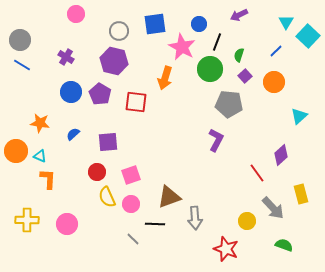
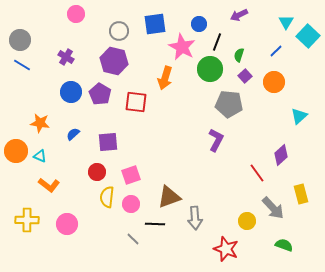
orange L-shape at (48, 179): moved 1 px right, 6 px down; rotated 125 degrees clockwise
yellow semicircle at (107, 197): rotated 30 degrees clockwise
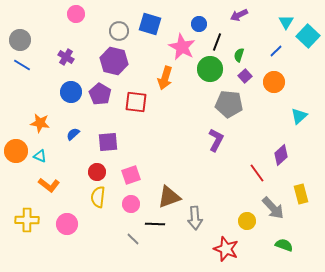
blue square at (155, 24): moved 5 px left; rotated 25 degrees clockwise
yellow semicircle at (107, 197): moved 9 px left
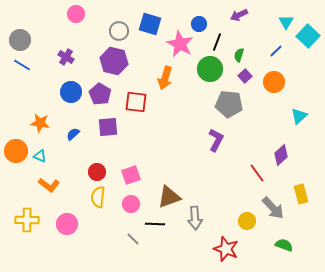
pink star at (182, 47): moved 2 px left, 3 px up
purple square at (108, 142): moved 15 px up
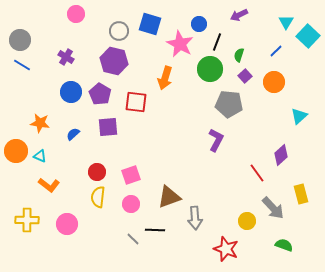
black line at (155, 224): moved 6 px down
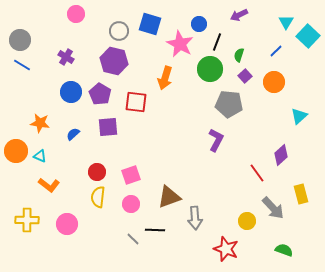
green semicircle at (284, 245): moved 5 px down
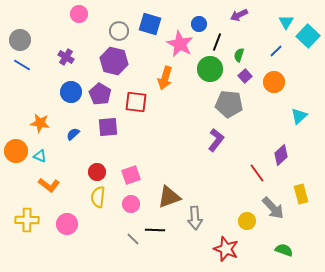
pink circle at (76, 14): moved 3 px right
purple L-shape at (216, 140): rotated 10 degrees clockwise
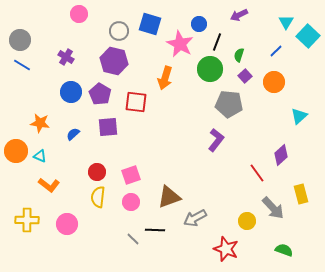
pink circle at (131, 204): moved 2 px up
gray arrow at (195, 218): rotated 65 degrees clockwise
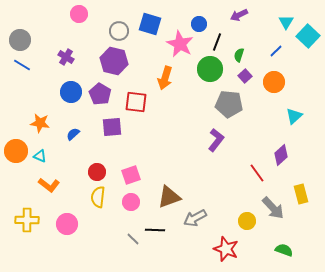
cyan triangle at (299, 116): moved 5 px left
purple square at (108, 127): moved 4 px right
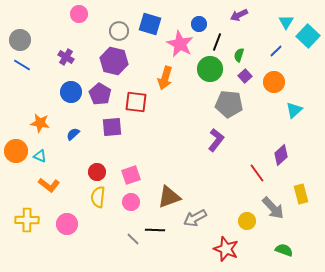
cyan triangle at (294, 116): moved 6 px up
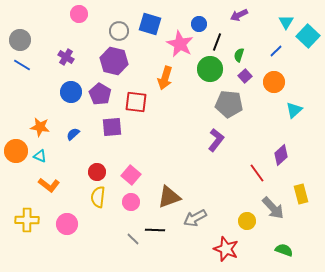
orange star at (40, 123): moved 4 px down
pink square at (131, 175): rotated 30 degrees counterclockwise
